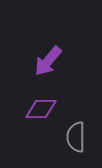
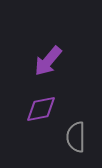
purple diamond: rotated 12 degrees counterclockwise
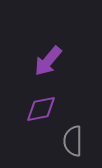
gray semicircle: moved 3 px left, 4 px down
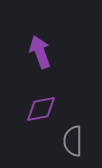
purple arrow: moved 8 px left, 9 px up; rotated 120 degrees clockwise
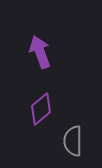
purple diamond: rotated 28 degrees counterclockwise
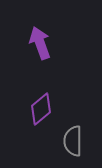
purple arrow: moved 9 px up
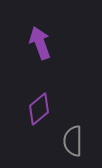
purple diamond: moved 2 px left
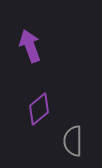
purple arrow: moved 10 px left, 3 px down
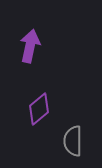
purple arrow: rotated 32 degrees clockwise
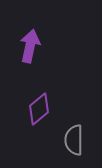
gray semicircle: moved 1 px right, 1 px up
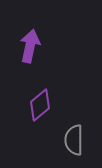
purple diamond: moved 1 px right, 4 px up
